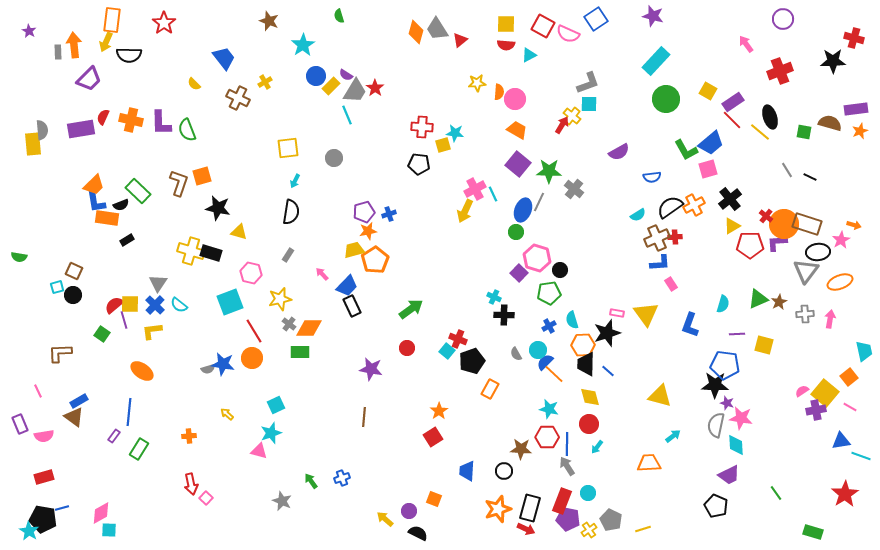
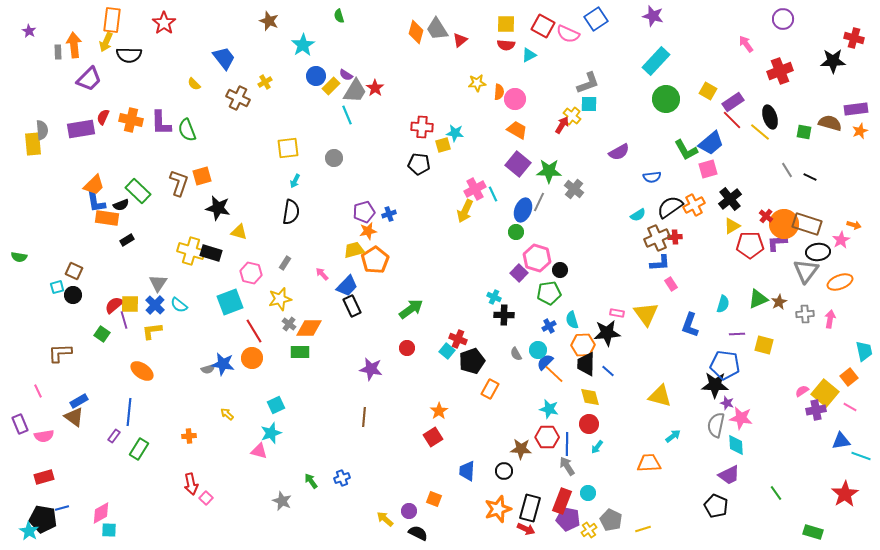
gray rectangle at (288, 255): moved 3 px left, 8 px down
black star at (607, 333): rotated 12 degrees clockwise
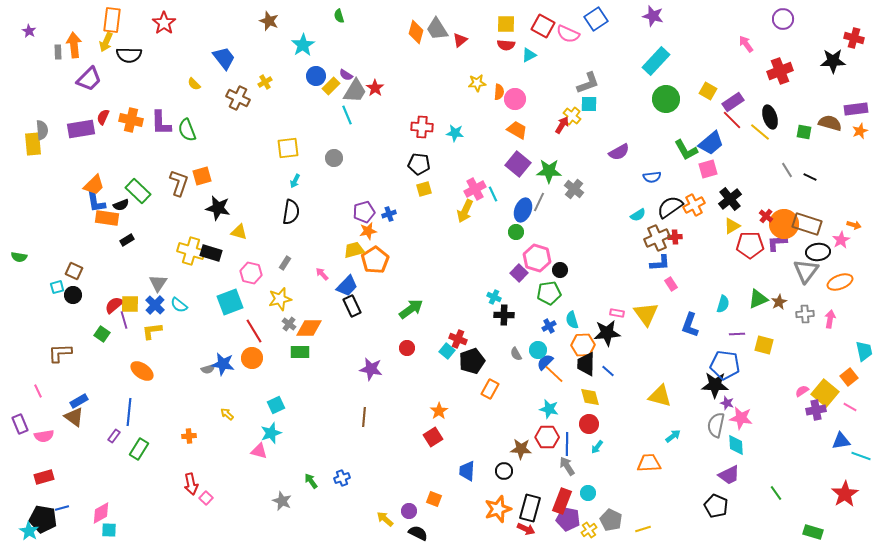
yellow square at (443, 145): moved 19 px left, 44 px down
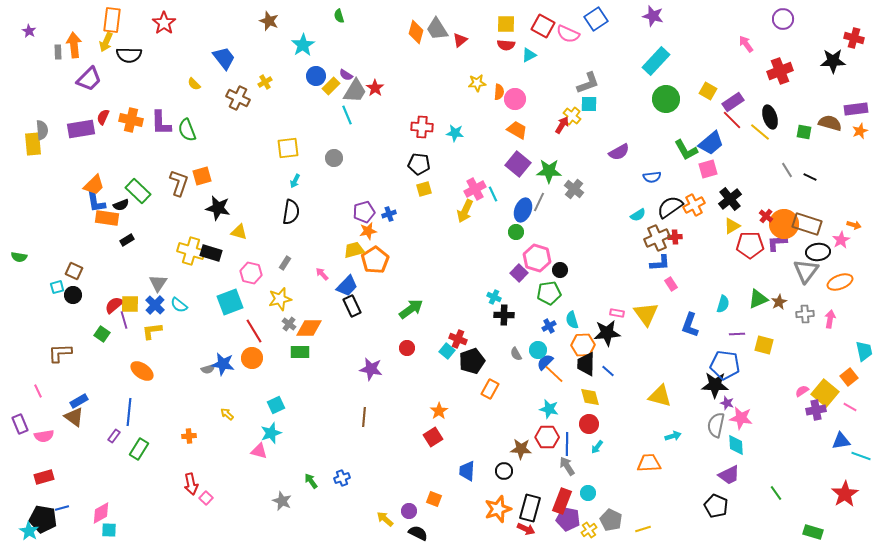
cyan arrow at (673, 436): rotated 21 degrees clockwise
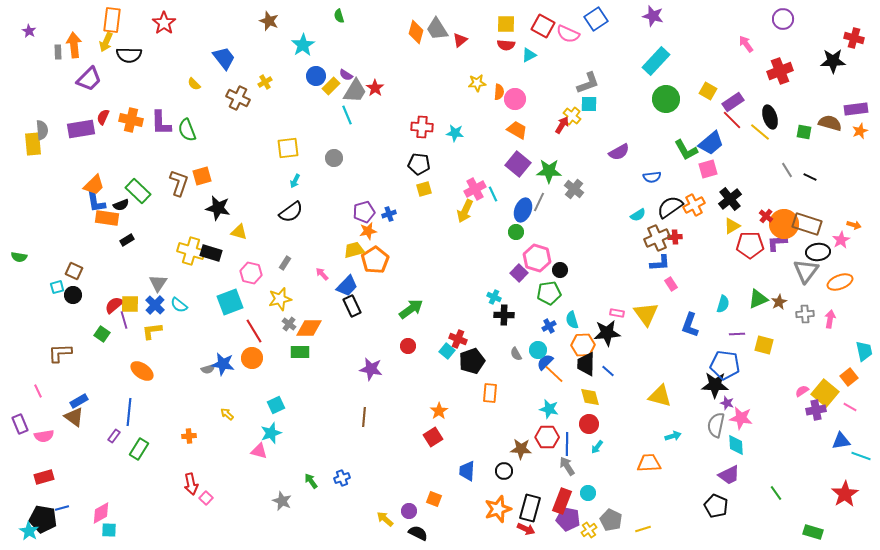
black semicircle at (291, 212): rotated 45 degrees clockwise
red circle at (407, 348): moved 1 px right, 2 px up
orange rectangle at (490, 389): moved 4 px down; rotated 24 degrees counterclockwise
